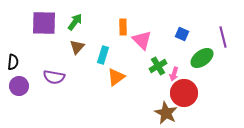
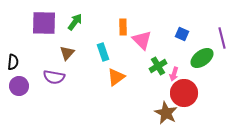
purple line: moved 1 px left, 1 px down
brown triangle: moved 10 px left, 6 px down
cyan rectangle: moved 3 px up; rotated 36 degrees counterclockwise
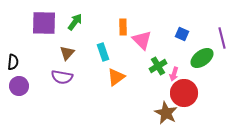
purple semicircle: moved 8 px right
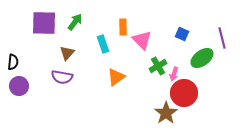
cyan rectangle: moved 8 px up
brown star: rotated 10 degrees clockwise
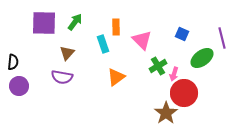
orange rectangle: moved 7 px left
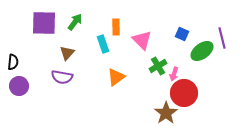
green ellipse: moved 7 px up
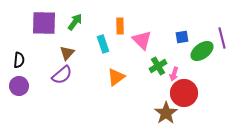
orange rectangle: moved 4 px right, 1 px up
blue square: moved 3 px down; rotated 32 degrees counterclockwise
black semicircle: moved 6 px right, 2 px up
purple semicircle: moved 2 px up; rotated 50 degrees counterclockwise
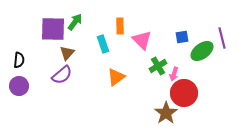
purple square: moved 9 px right, 6 px down
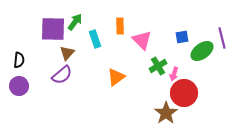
cyan rectangle: moved 8 px left, 5 px up
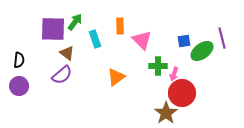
blue square: moved 2 px right, 4 px down
brown triangle: rotated 35 degrees counterclockwise
green cross: rotated 30 degrees clockwise
red circle: moved 2 px left
